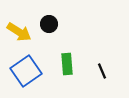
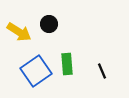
blue square: moved 10 px right
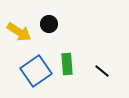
black line: rotated 28 degrees counterclockwise
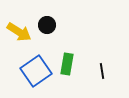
black circle: moved 2 px left, 1 px down
green rectangle: rotated 15 degrees clockwise
black line: rotated 42 degrees clockwise
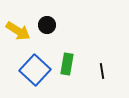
yellow arrow: moved 1 px left, 1 px up
blue square: moved 1 px left, 1 px up; rotated 12 degrees counterclockwise
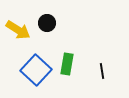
black circle: moved 2 px up
yellow arrow: moved 1 px up
blue square: moved 1 px right
